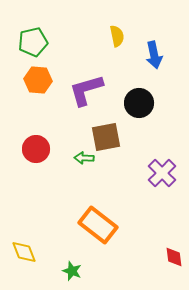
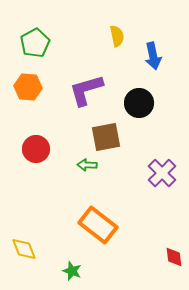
green pentagon: moved 2 px right, 1 px down; rotated 16 degrees counterclockwise
blue arrow: moved 1 px left, 1 px down
orange hexagon: moved 10 px left, 7 px down
green arrow: moved 3 px right, 7 px down
yellow diamond: moved 3 px up
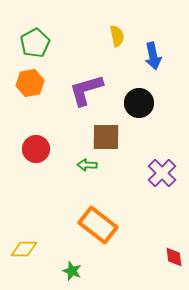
orange hexagon: moved 2 px right, 4 px up; rotated 16 degrees counterclockwise
brown square: rotated 12 degrees clockwise
yellow diamond: rotated 68 degrees counterclockwise
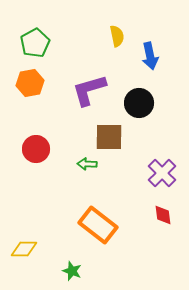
blue arrow: moved 3 px left
purple L-shape: moved 3 px right
brown square: moved 3 px right
green arrow: moved 1 px up
red diamond: moved 11 px left, 42 px up
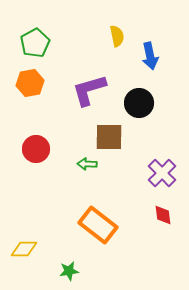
green star: moved 3 px left; rotated 30 degrees counterclockwise
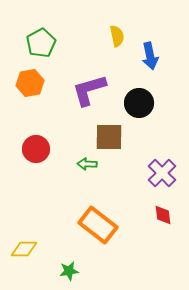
green pentagon: moved 6 px right
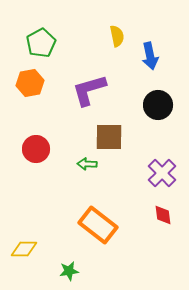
black circle: moved 19 px right, 2 px down
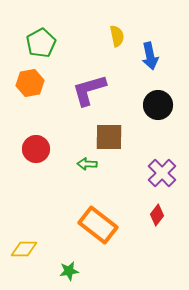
red diamond: moved 6 px left; rotated 45 degrees clockwise
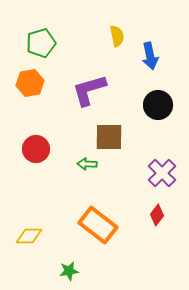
green pentagon: rotated 12 degrees clockwise
yellow diamond: moved 5 px right, 13 px up
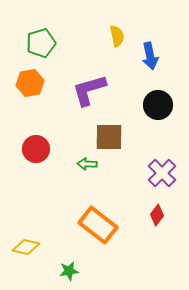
yellow diamond: moved 3 px left, 11 px down; rotated 12 degrees clockwise
